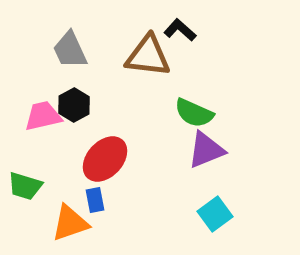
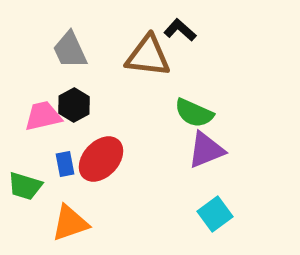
red ellipse: moved 4 px left
blue rectangle: moved 30 px left, 36 px up
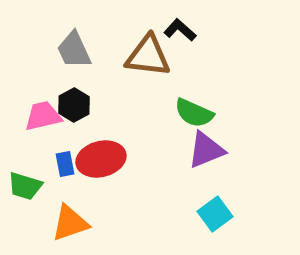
gray trapezoid: moved 4 px right
red ellipse: rotated 33 degrees clockwise
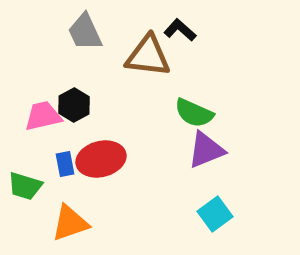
gray trapezoid: moved 11 px right, 18 px up
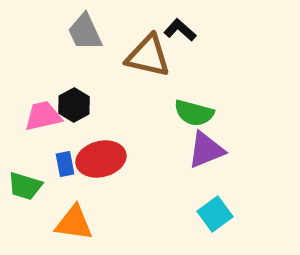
brown triangle: rotated 6 degrees clockwise
green semicircle: rotated 9 degrees counterclockwise
orange triangle: moved 4 px right; rotated 27 degrees clockwise
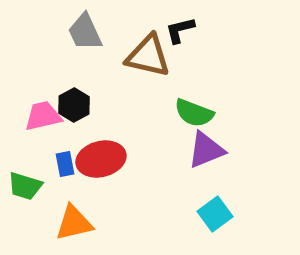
black L-shape: rotated 56 degrees counterclockwise
green semicircle: rotated 6 degrees clockwise
orange triangle: rotated 21 degrees counterclockwise
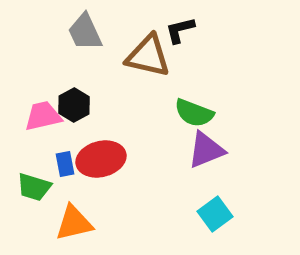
green trapezoid: moved 9 px right, 1 px down
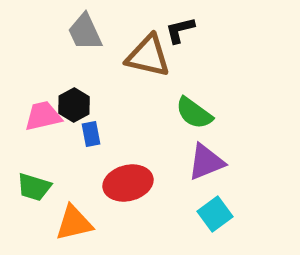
green semicircle: rotated 15 degrees clockwise
purple triangle: moved 12 px down
red ellipse: moved 27 px right, 24 px down
blue rectangle: moved 26 px right, 30 px up
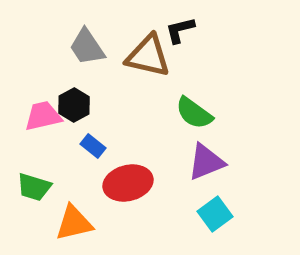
gray trapezoid: moved 2 px right, 15 px down; rotated 9 degrees counterclockwise
blue rectangle: moved 2 px right, 12 px down; rotated 40 degrees counterclockwise
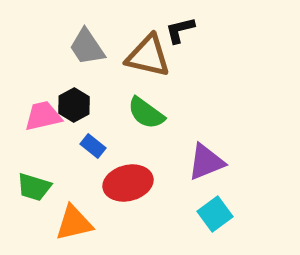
green semicircle: moved 48 px left
